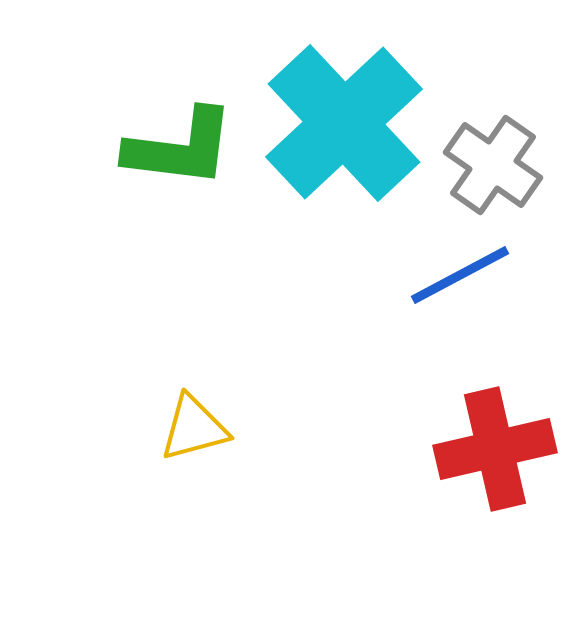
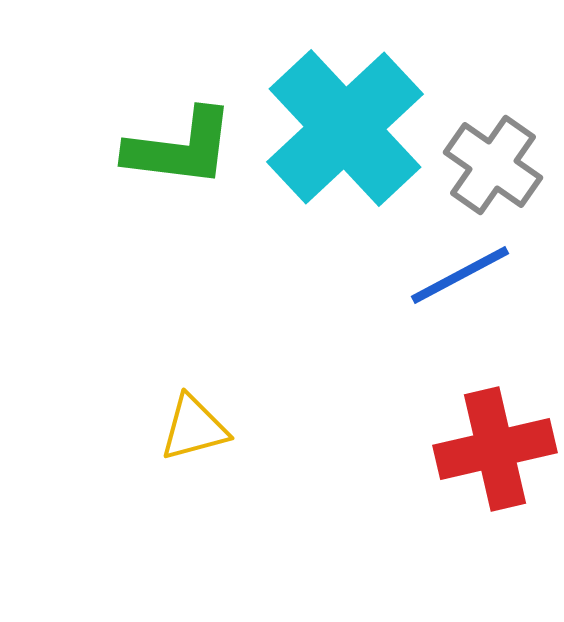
cyan cross: moved 1 px right, 5 px down
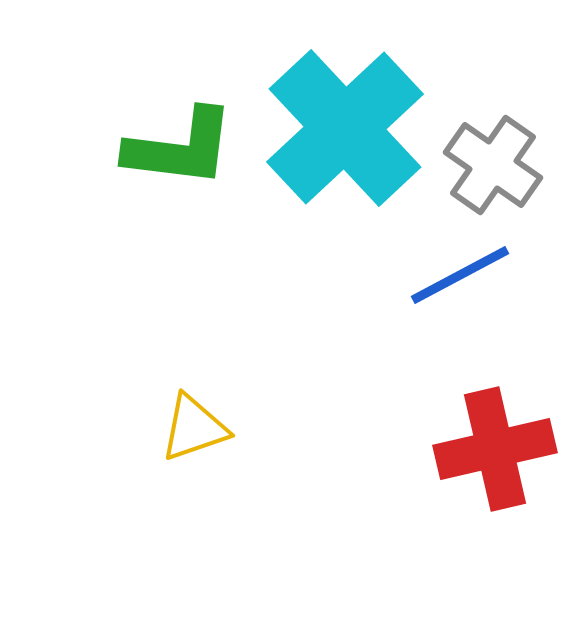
yellow triangle: rotated 4 degrees counterclockwise
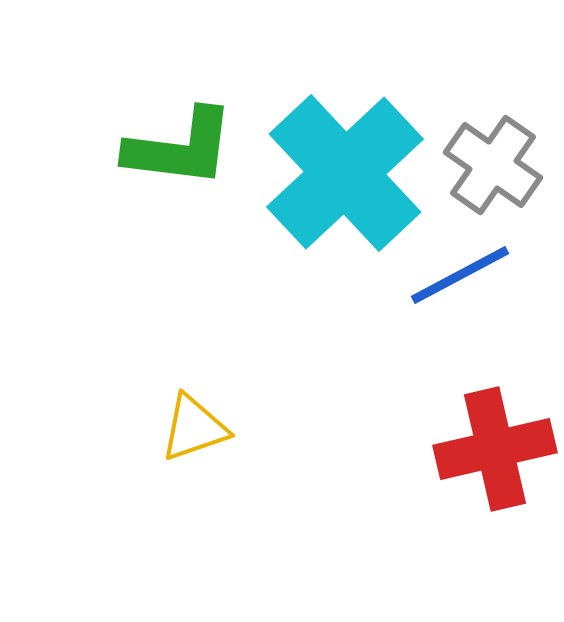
cyan cross: moved 45 px down
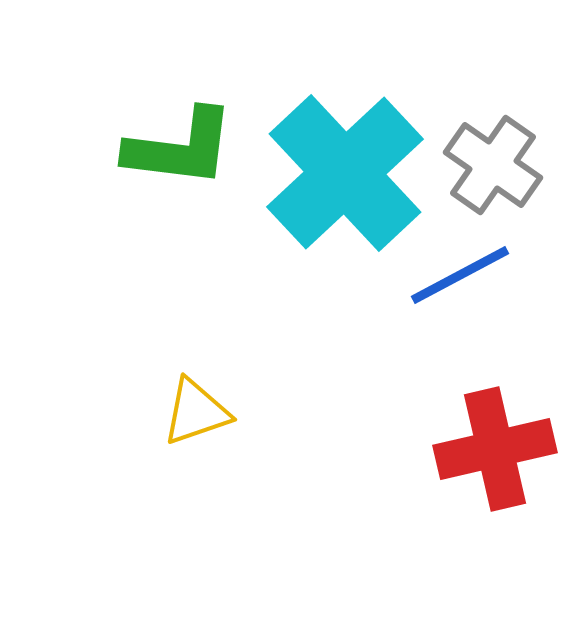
yellow triangle: moved 2 px right, 16 px up
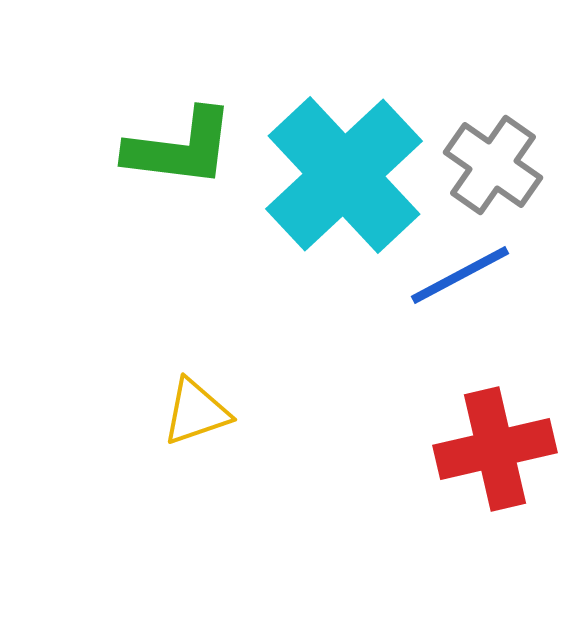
cyan cross: moved 1 px left, 2 px down
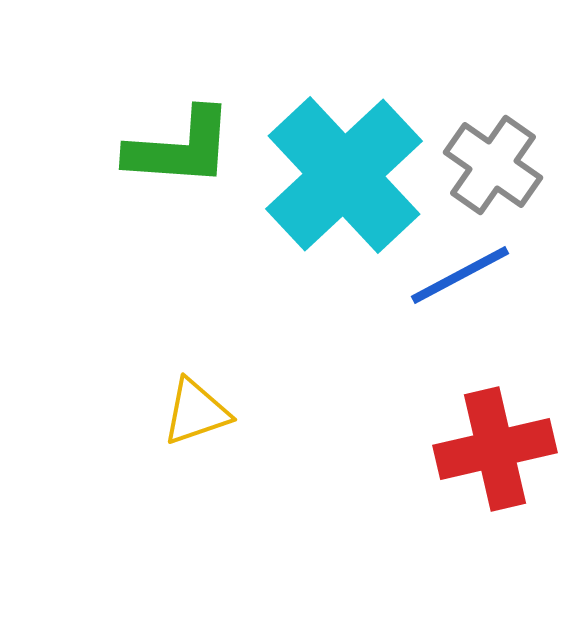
green L-shape: rotated 3 degrees counterclockwise
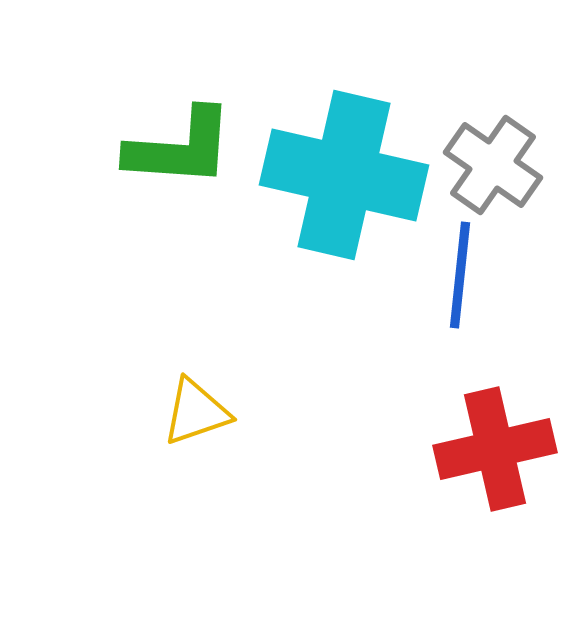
cyan cross: rotated 34 degrees counterclockwise
blue line: rotated 56 degrees counterclockwise
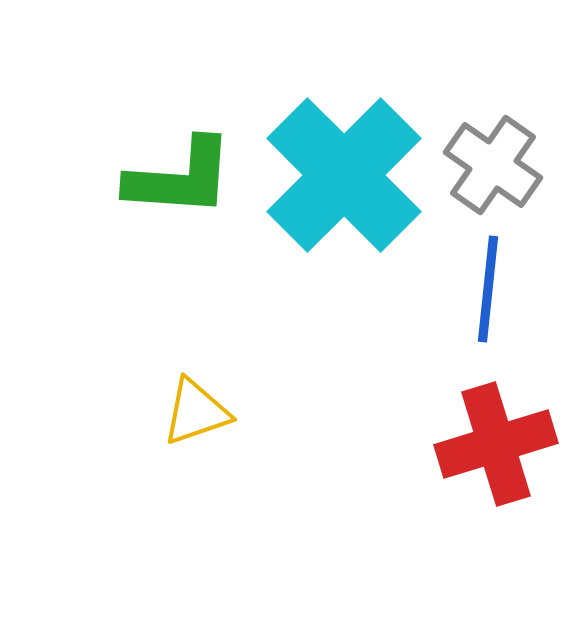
green L-shape: moved 30 px down
cyan cross: rotated 32 degrees clockwise
blue line: moved 28 px right, 14 px down
red cross: moved 1 px right, 5 px up; rotated 4 degrees counterclockwise
